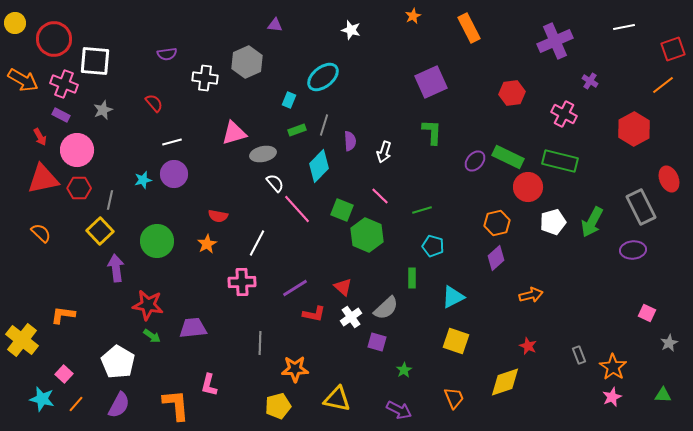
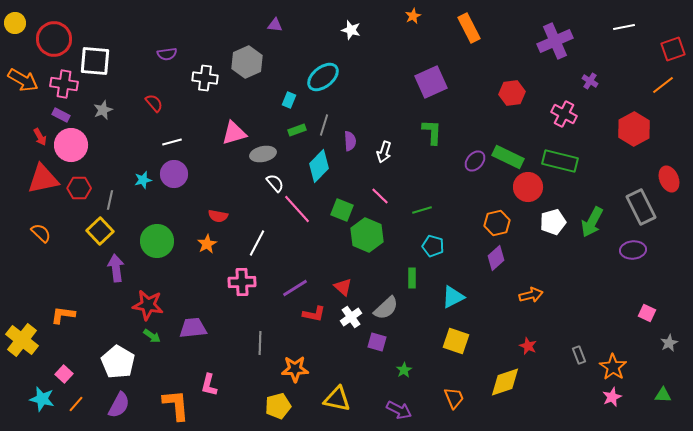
pink cross at (64, 84): rotated 12 degrees counterclockwise
pink circle at (77, 150): moved 6 px left, 5 px up
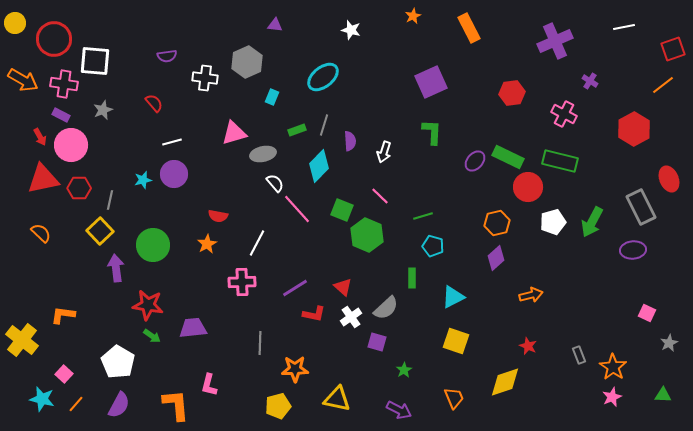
purple semicircle at (167, 54): moved 2 px down
cyan rectangle at (289, 100): moved 17 px left, 3 px up
green line at (422, 210): moved 1 px right, 6 px down
green circle at (157, 241): moved 4 px left, 4 px down
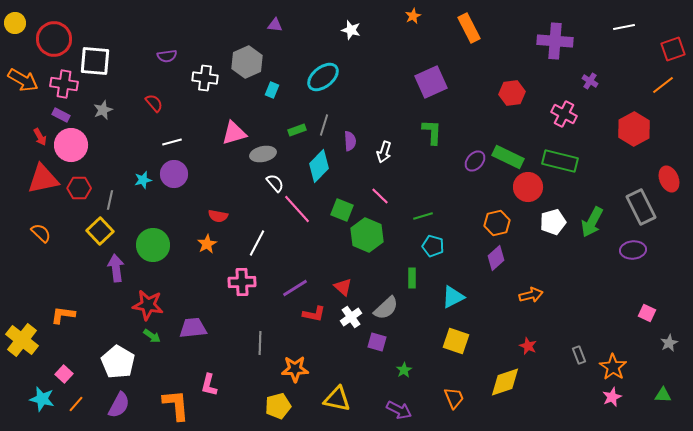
purple cross at (555, 41): rotated 28 degrees clockwise
cyan rectangle at (272, 97): moved 7 px up
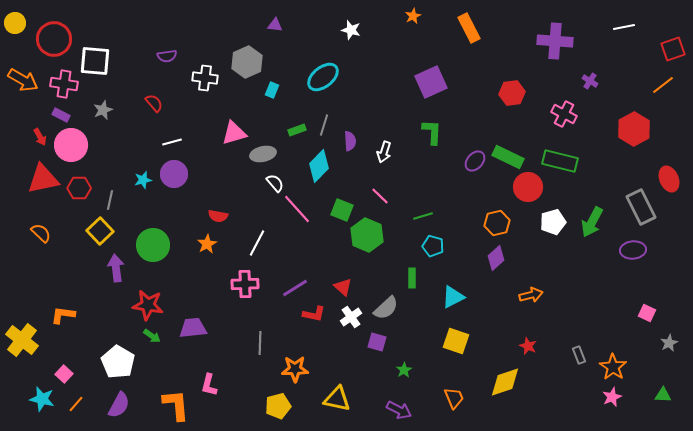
pink cross at (242, 282): moved 3 px right, 2 px down
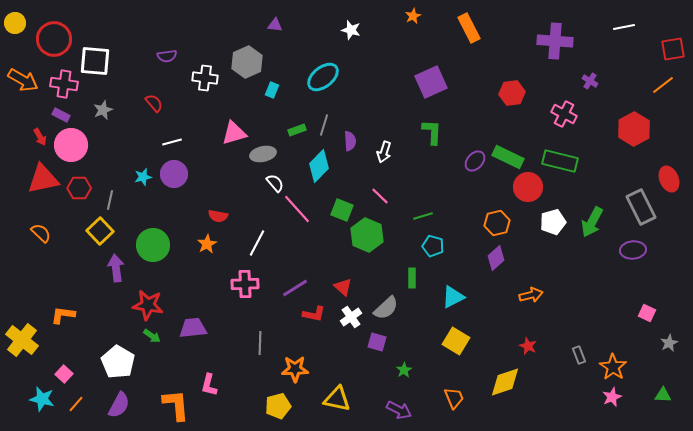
red square at (673, 49): rotated 10 degrees clockwise
cyan star at (143, 180): moved 3 px up
yellow square at (456, 341): rotated 12 degrees clockwise
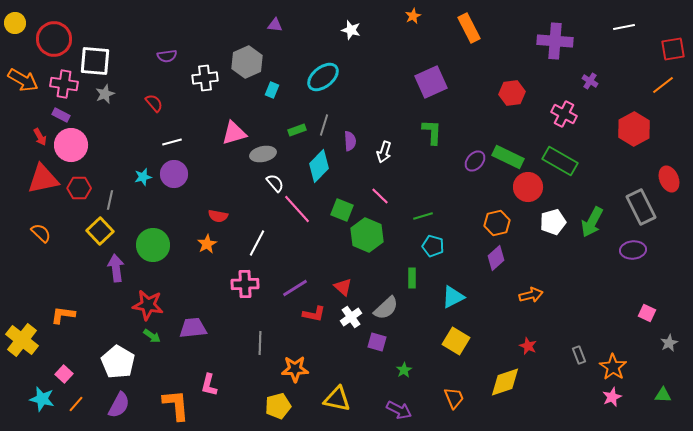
white cross at (205, 78): rotated 15 degrees counterclockwise
gray star at (103, 110): moved 2 px right, 16 px up
green rectangle at (560, 161): rotated 16 degrees clockwise
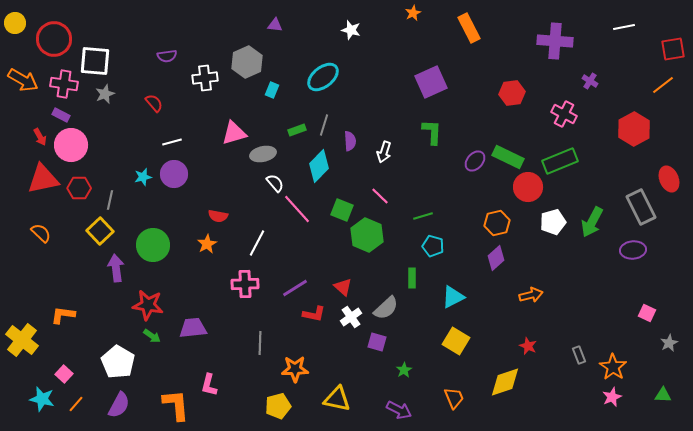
orange star at (413, 16): moved 3 px up
green rectangle at (560, 161): rotated 52 degrees counterclockwise
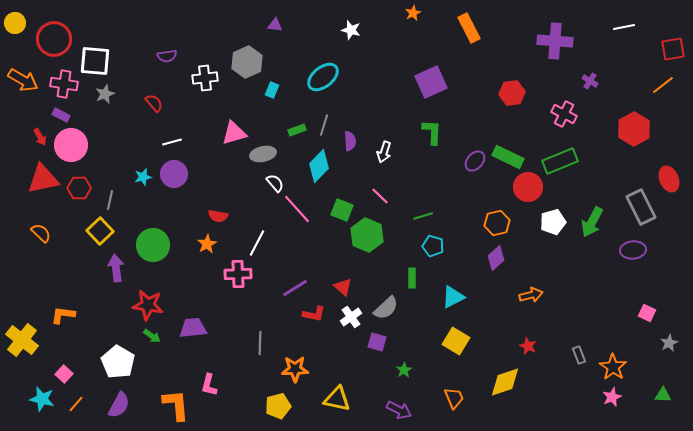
pink cross at (245, 284): moved 7 px left, 10 px up
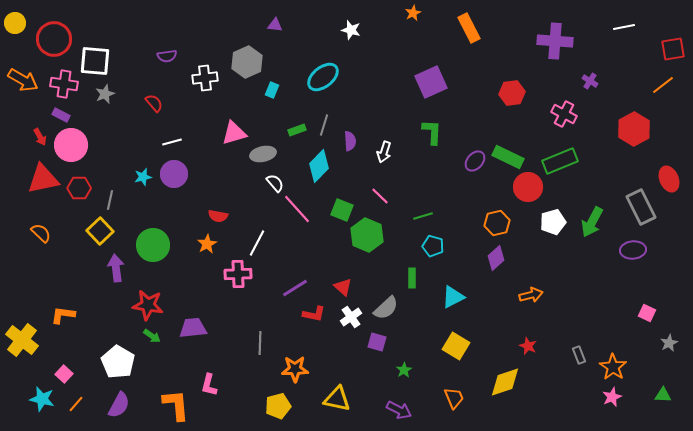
yellow square at (456, 341): moved 5 px down
